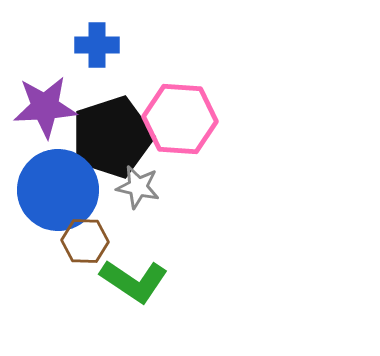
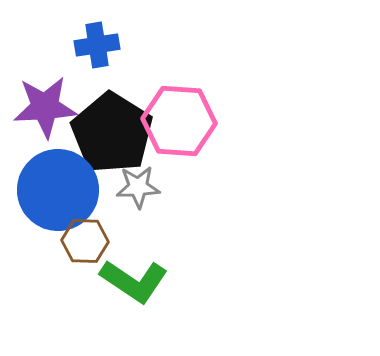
blue cross: rotated 9 degrees counterclockwise
pink hexagon: moved 1 px left, 2 px down
black pentagon: moved 4 px up; rotated 22 degrees counterclockwise
gray star: rotated 15 degrees counterclockwise
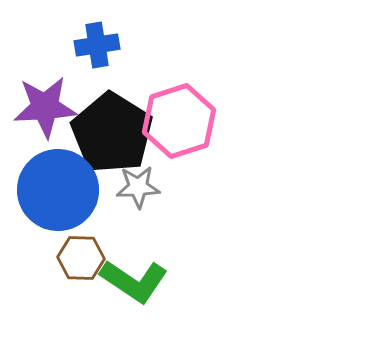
pink hexagon: rotated 22 degrees counterclockwise
brown hexagon: moved 4 px left, 17 px down
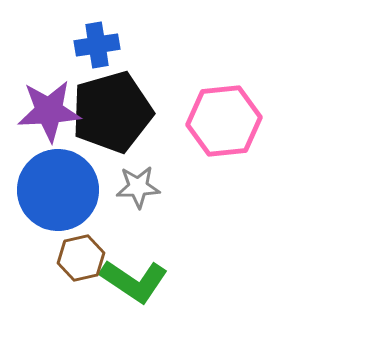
purple star: moved 4 px right, 4 px down
pink hexagon: moved 45 px right; rotated 12 degrees clockwise
black pentagon: moved 21 px up; rotated 24 degrees clockwise
brown hexagon: rotated 15 degrees counterclockwise
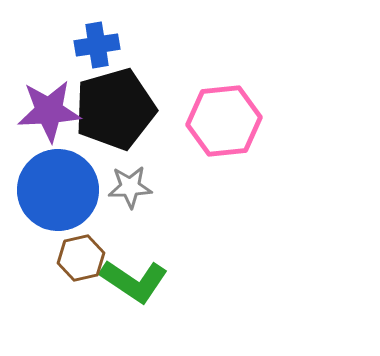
black pentagon: moved 3 px right, 3 px up
gray star: moved 8 px left
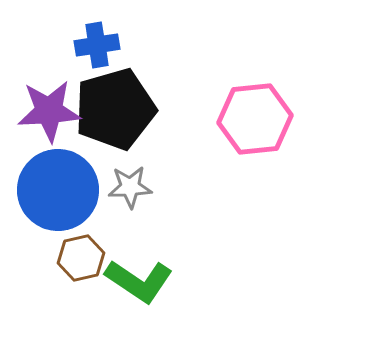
pink hexagon: moved 31 px right, 2 px up
green L-shape: moved 5 px right
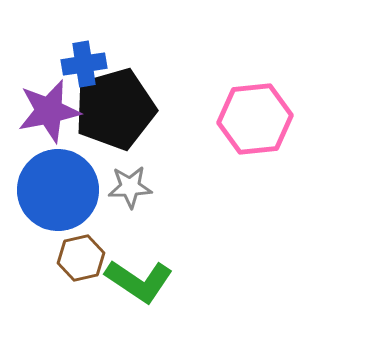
blue cross: moved 13 px left, 19 px down
purple star: rotated 8 degrees counterclockwise
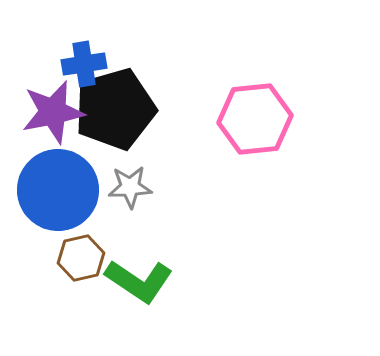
purple star: moved 4 px right, 1 px down
